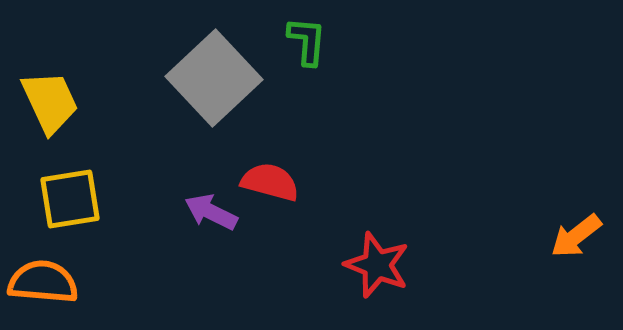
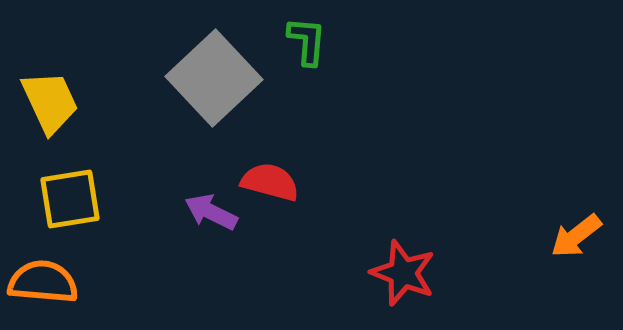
red star: moved 26 px right, 8 px down
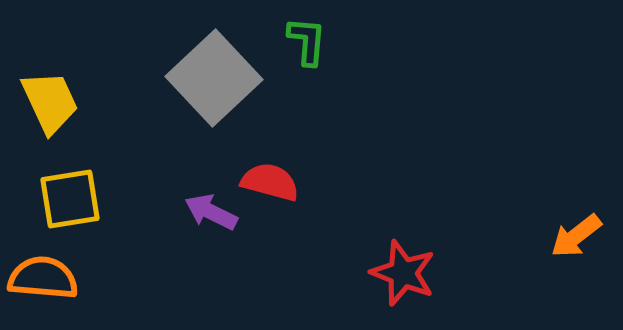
orange semicircle: moved 4 px up
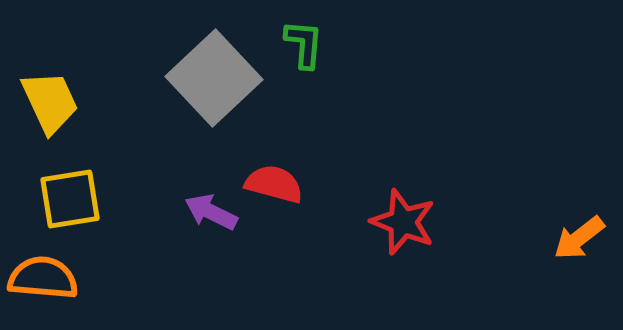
green L-shape: moved 3 px left, 3 px down
red semicircle: moved 4 px right, 2 px down
orange arrow: moved 3 px right, 2 px down
red star: moved 51 px up
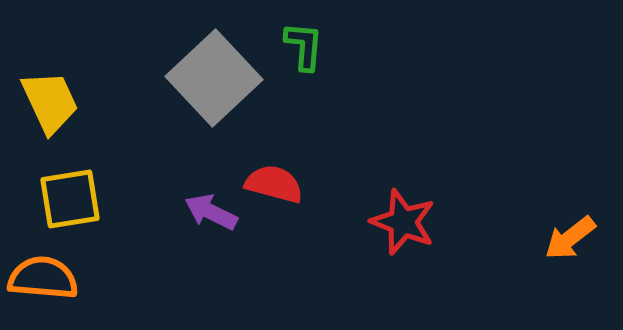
green L-shape: moved 2 px down
orange arrow: moved 9 px left
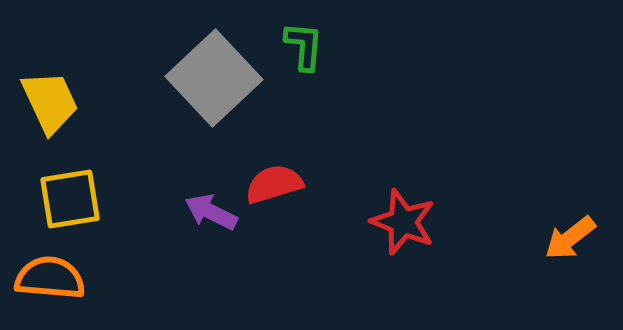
red semicircle: rotated 32 degrees counterclockwise
orange semicircle: moved 7 px right
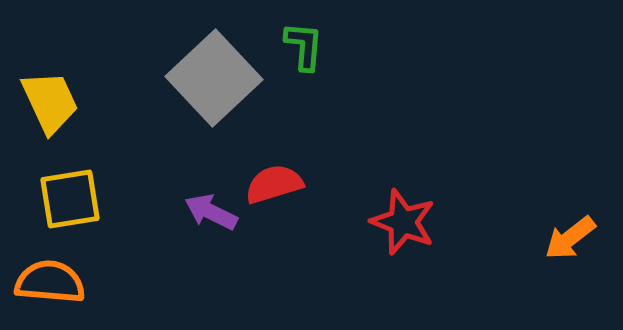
orange semicircle: moved 4 px down
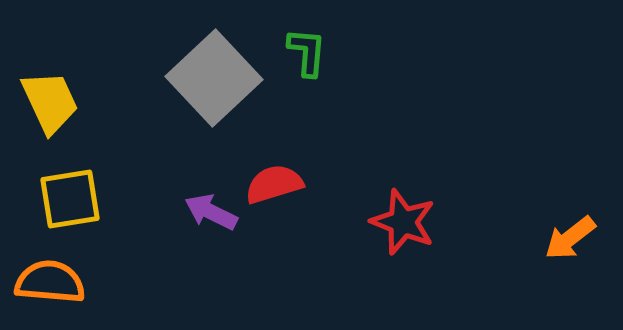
green L-shape: moved 3 px right, 6 px down
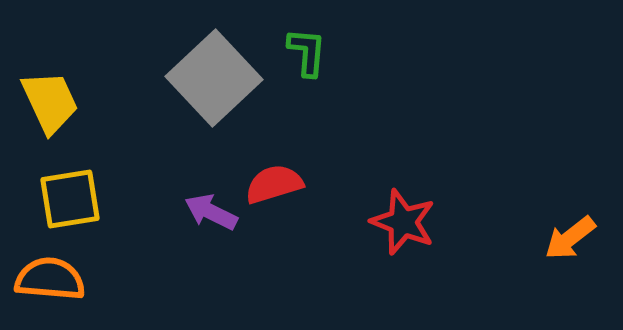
orange semicircle: moved 3 px up
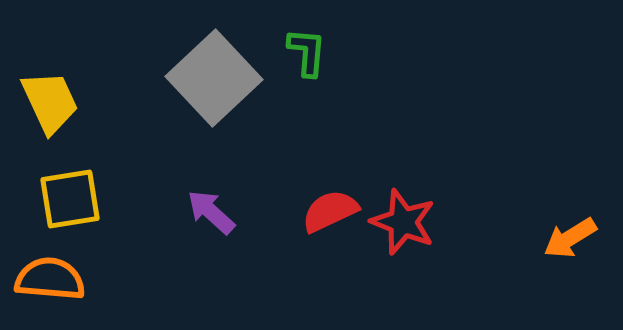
red semicircle: moved 56 px right, 27 px down; rotated 8 degrees counterclockwise
purple arrow: rotated 16 degrees clockwise
orange arrow: rotated 6 degrees clockwise
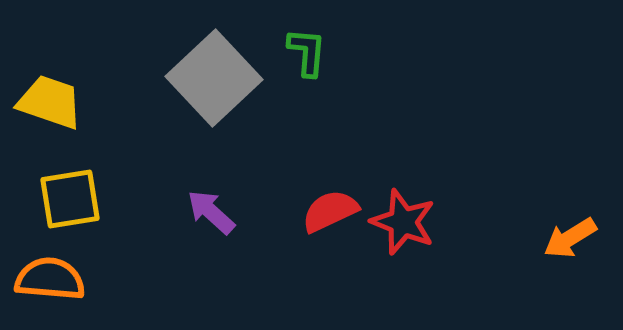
yellow trapezoid: rotated 46 degrees counterclockwise
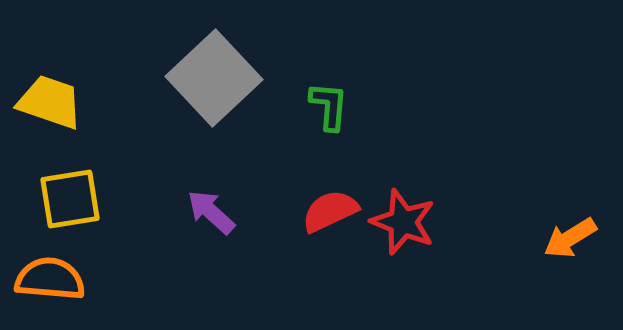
green L-shape: moved 22 px right, 54 px down
